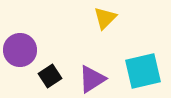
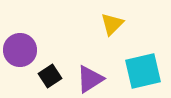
yellow triangle: moved 7 px right, 6 px down
purple triangle: moved 2 px left
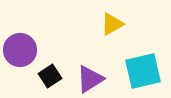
yellow triangle: rotated 15 degrees clockwise
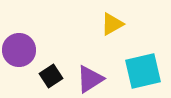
purple circle: moved 1 px left
black square: moved 1 px right
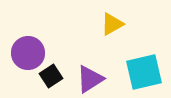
purple circle: moved 9 px right, 3 px down
cyan square: moved 1 px right, 1 px down
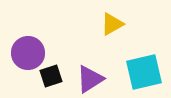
black square: rotated 15 degrees clockwise
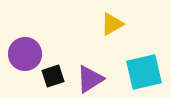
purple circle: moved 3 px left, 1 px down
black square: moved 2 px right
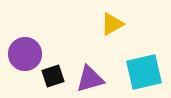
purple triangle: rotated 16 degrees clockwise
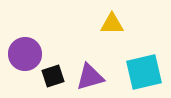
yellow triangle: rotated 30 degrees clockwise
purple triangle: moved 2 px up
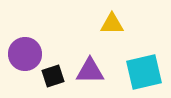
purple triangle: moved 6 px up; rotated 16 degrees clockwise
